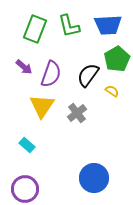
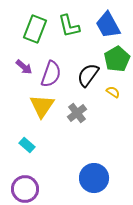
blue trapezoid: rotated 64 degrees clockwise
yellow semicircle: moved 1 px right, 1 px down
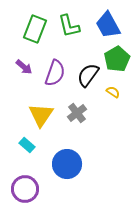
purple semicircle: moved 4 px right, 1 px up
yellow triangle: moved 1 px left, 9 px down
blue circle: moved 27 px left, 14 px up
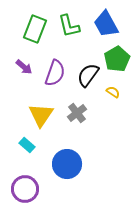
blue trapezoid: moved 2 px left, 1 px up
